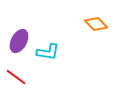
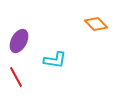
cyan L-shape: moved 7 px right, 8 px down
red line: rotated 25 degrees clockwise
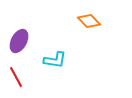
orange diamond: moved 7 px left, 3 px up
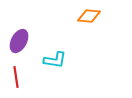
orange diamond: moved 5 px up; rotated 40 degrees counterclockwise
red line: rotated 20 degrees clockwise
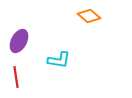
orange diamond: rotated 35 degrees clockwise
cyan L-shape: moved 4 px right
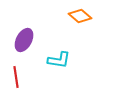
orange diamond: moved 9 px left
purple ellipse: moved 5 px right, 1 px up
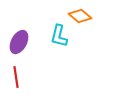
purple ellipse: moved 5 px left, 2 px down
cyan L-shape: moved 24 px up; rotated 95 degrees clockwise
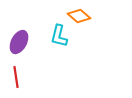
orange diamond: moved 1 px left
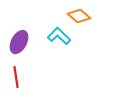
cyan L-shape: rotated 120 degrees clockwise
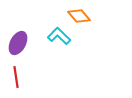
orange diamond: rotated 10 degrees clockwise
purple ellipse: moved 1 px left, 1 px down
